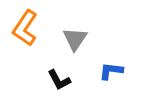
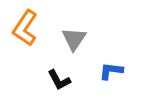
gray triangle: moved 1 px left
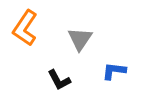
gray triangle: moved 6 px right
blue L-shape: moved 3 px right
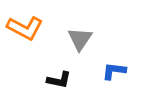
orange L-shape: rotated 96 degrees counterclockwise
black L-shape: rotated 50 degrees counterclockwise
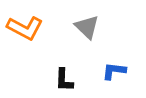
gray triangle: moved 7 px right, 12 px up; rotated 20 degrees counterclockwise
black L-shape: moved 5 px right; rotated 80 degrees clockwise
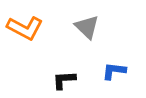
black L-shape: rotated 85 degrees clockwise
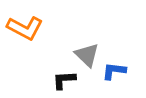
gray triangle: moved 28 px down
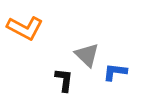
blue L-shape: moved 1 px right, 1 px down
black L-shape: rotated 100 degrees clockwise
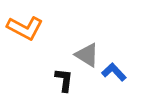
gray triangle: rotated 12 degrees counterclockwise
blue L-shape: moved 1 px left; rotated 40 degrees clockwise
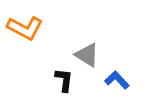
blue L-shape: moved 3 px right, 8 px down
